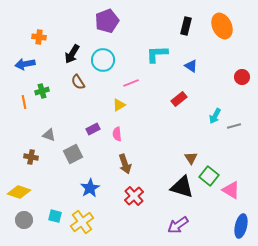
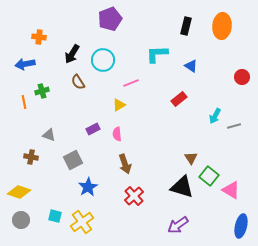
purple pentagon: moved 3 px right, 2 px up
orange ellipse: rotated 30 degrees clockwise
gray square: moved 6 px down
blue star: moved 2 px left, 1 px up
gray circle: moved 3 px left
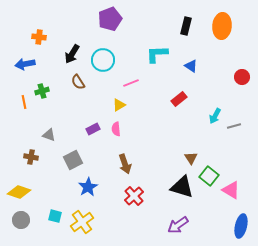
pink semicircle: moved 1 px left, 5 px up
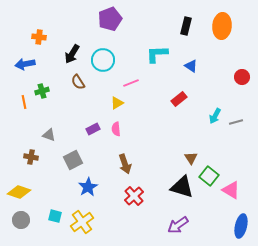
yellow triangle: moved 2 px left, 2 px up
gray line: moved 2 px right, 4 px up
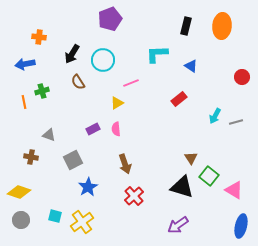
pink triangle: moved 3 px right
